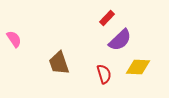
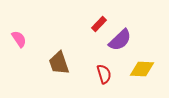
red rectangle: moved 8 px left, 6 px down
pink semicircle: moved 5 px right
yellow diamond: moved 4 px right, 2 px down
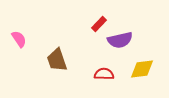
purple semicircle: rotated 30 degrees clockwise
brown trapezoid: moved 2 px left, 3 px up
yellow diamond: rotated 10 degrees counterclockwise
red semicircle: rotated 72 degrees counterclockwise
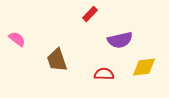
red rectangle: moved 9 px left, 10 px up
pink semicircle: moved 2 px left; rotated 18 degrees counterclockwise
yellow diamond: moved 2 px right, 2 px up
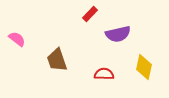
purple semicircle: moved 2 px left, 6 px up
yellow diamond: rotated 70 degrees counterclockwise
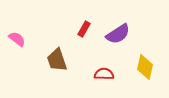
red rectangle: moved 6 px left, 15 px down; rotated 14 degrees counterclockwise
purple semicircle: rotated 20 degrees counterclockwise
yellow diamond: moved 1 px right
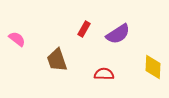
yellow diamond: moved 8 px right; rotated 10 degrees counterclockwise
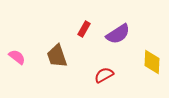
pink semicircle: moved 18 px down
brown trapezoid: moved 4 px up
yellow diamond: moved 1 px left, 5 px up
red semicircle: moved 1 px down; rotated 30 degrees counterclockwise
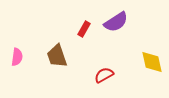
purple semicircle: moved 2 px left, 12 px up
pink semicircle: rotated 60 degrees clockwise
yellow diamond: rotated 15 degrees counterclockwise
